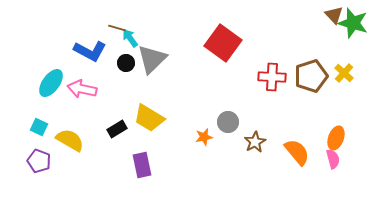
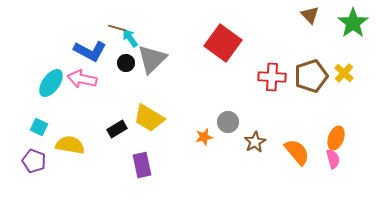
brown triangle: moved 24 px left
green star: rotated 20 degrees clockwise
pink arrow: moved 10 px up
yellow semicircle: moved 5 px down; rotated 20 degrees counterclockwise
purple pentagon: moved 5 px left
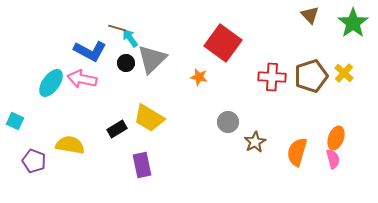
cyan square: moved 24 px left, 6 px up
orange star: moved 5 px left, 60 px up; rotated 24 degrees clockwise
orange semicircle: rotated 124 degrees counterclockwise
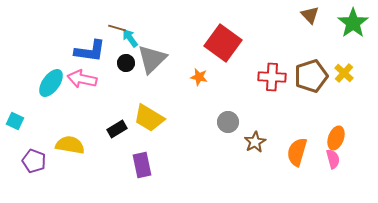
blue L-shape: rotated 20 degrees counterclockwise
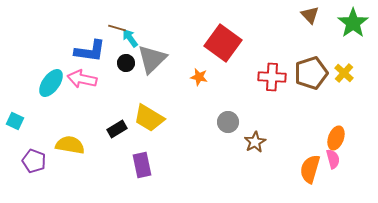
brown pentagon: moved 3 px up
orange semicircle: moved 13 px right, 17 px down
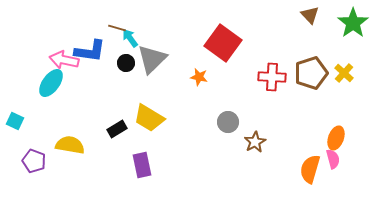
pink arrow: moved 18 px left, 19 px up
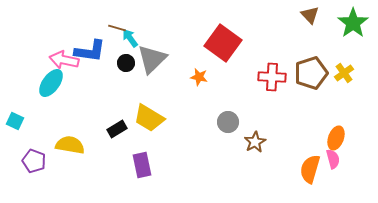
yellow cross: rotated 12 degrees clockwise
